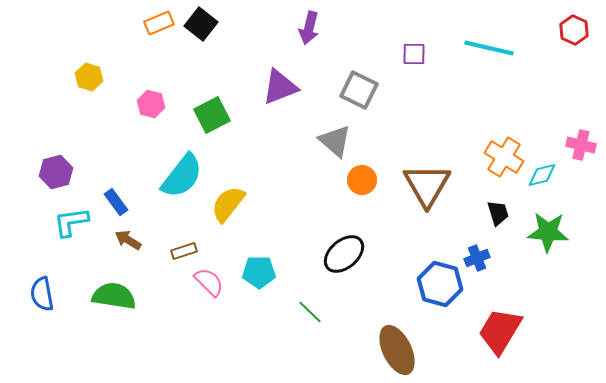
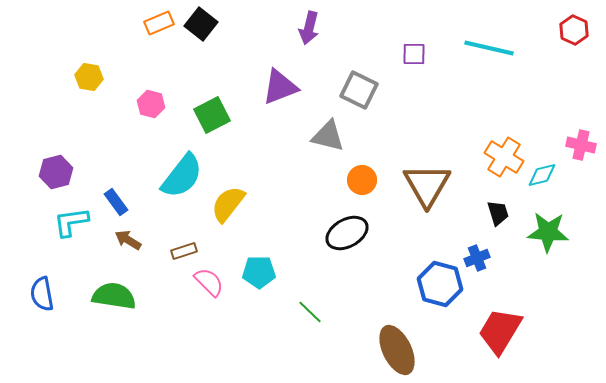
yellow hexagon: rotated 8 degrees counterclockwise
gray triangle: moved 7 px left, 5 px up; rotated 27 degrees counterclockwise
black ellipse: moved 3 px right, 21 px up; rotated 12 degrees clockwise
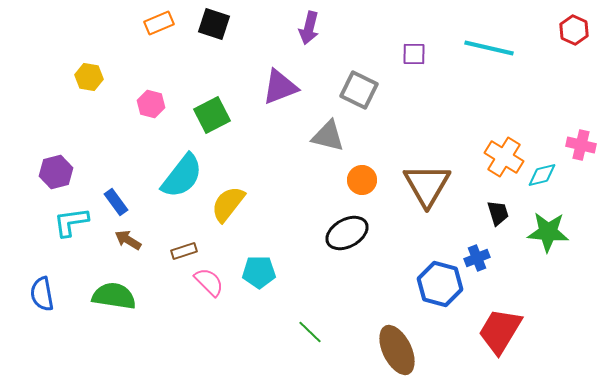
black square: moved 13 px right; rotated 20 degrees counterclockwise
green line: moved 20 px down
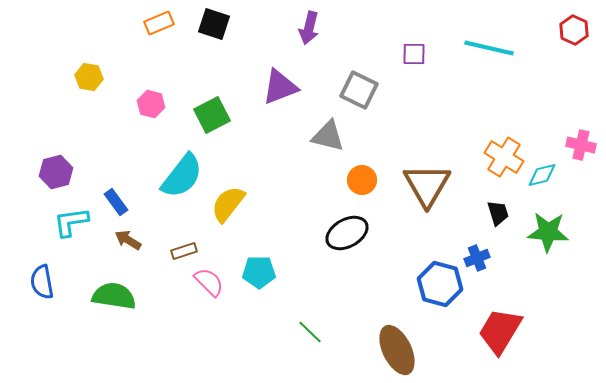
blue semicircle: moved 12 px up
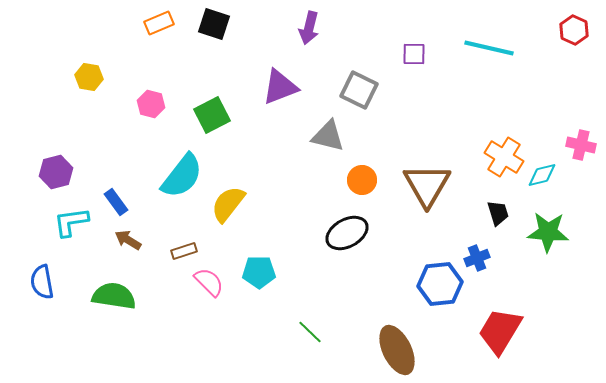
blue hexagon: rotated 21 degrees counterclockwise
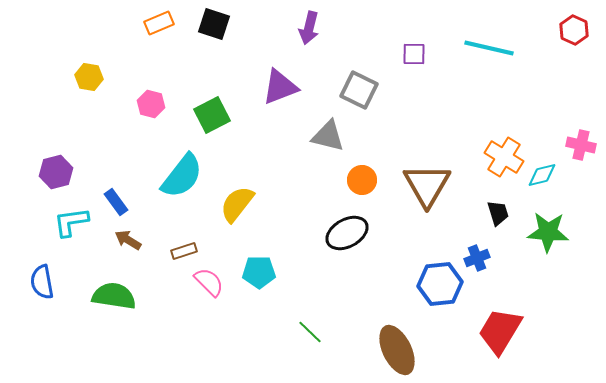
yellow semicircle: moved 9 px right
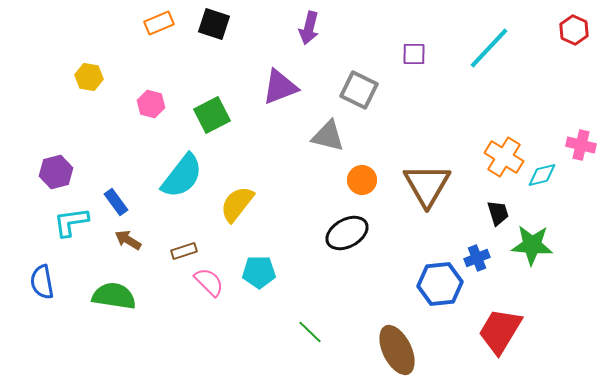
cyan line: rotated 60 degrees counterclockwise
green star: moved 16 px left, 13 px down
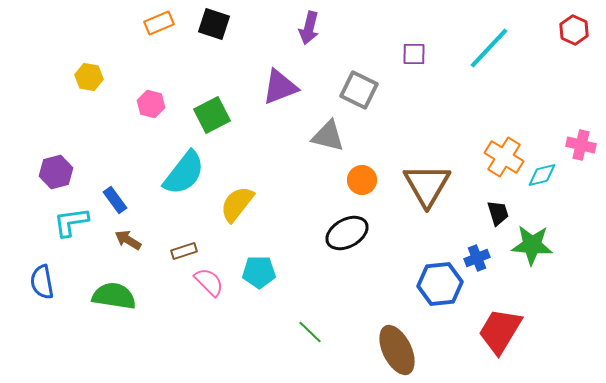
cyan semicircle: moved 2 px right, 3 px up
blue rectangle: moved 1 px left, 2 px up
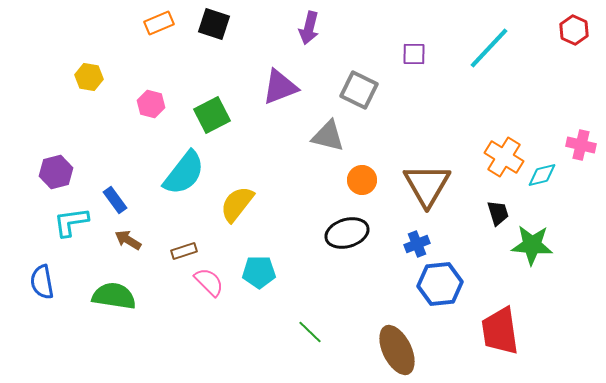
black ellipse: rotated 12 degrees clockwise
blue cross: moved 60 px left, 14 px up
red trapezoid: rotated 39 degrees counterclockwise
